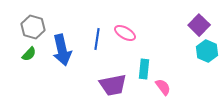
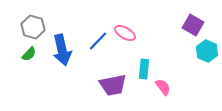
purple square: moved 6 px left; rotated 15 degrees counterclockwise
blue line: moved 1 px right, 2 px down; rotated 35 degrees clockwise
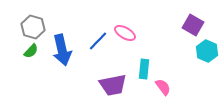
green semicircle: moved 2 px right, 3 px up
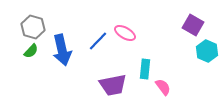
cyan rectangle: moved 1 px right
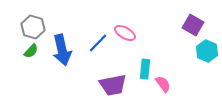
blue line: moved 2 px down
pink semicircle: moved 3 px up
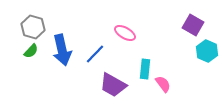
blue line: moved 3 px left, 11 px down
purple trapezoid: rotated 40 degrees clockwise
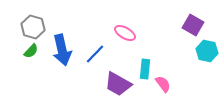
cyan hexagon: rotated 10 degrees counterclockwise
purple trapezoid: moved 5 px right, 1 px up
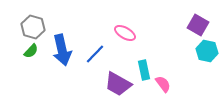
purple square: moved 5 px right
cyan rectangle: moved 1 px left, 1 px down; rotated 18 degrees counterclockwise
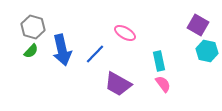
cyan rectangle: moved 15 px right, 9 px up
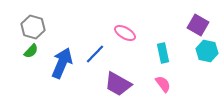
blue arrow: moved 13 px down; rotated 144 degrees counterclockwise
cyan rectangle: moved 4 px right, 8 px up
